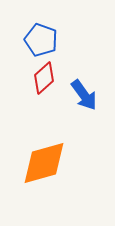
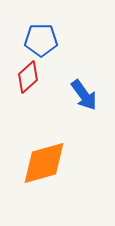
blue pentagon: rotated 20 degrees counterclockwise
red diamond: moved 16 px left, 1 px up
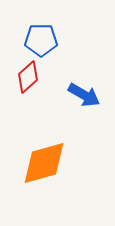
blue arrow: rotated 24 degrees counterclockwise
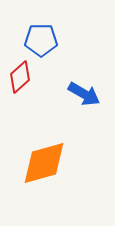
red diamond: moved 8 px left
blue arrow: moved 1 px up
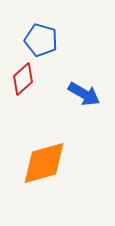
blue pentagon: rotated 16 degrees clockwise
red diamond: moved 3 px right, 2 px down
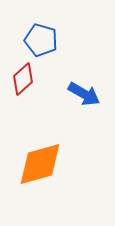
orange diamond: moved 4 px left, 1 px down
